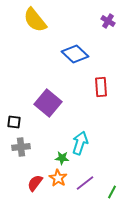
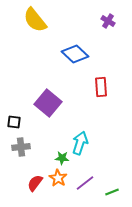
green line: rotated 40 degrees clockwise
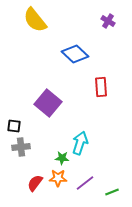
black square: moved 4 px down
orange star: rotated 30 degrees counterclockwise
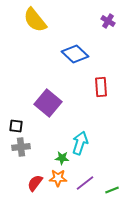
black square: moved 2 px right
green line: moved 2 px up
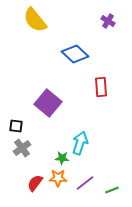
gray cross: moved 1 px right, 1 px down; rotated 30 degrees counterclockwise
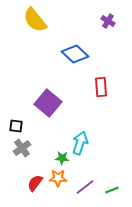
purple line: moved 4 px down
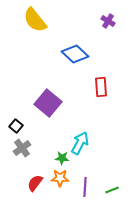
black square: rotated 32 degrees clockwise
cyan arrow: rotated 10 degrees clockwise
orange star: moved 2 px right
purple line: rotated 48 degrees counterclockwise
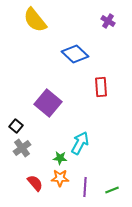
green star: moved 2 px left
red semicircle: rotated 102 degrees clockwise
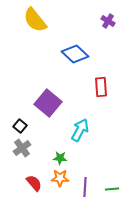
black square: moved 4 px right
cyan arrow: moved 13 px up
red semicircle: moved 1 px left
green line: moved 1 px up; rotated 16 degrees clockwise
